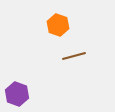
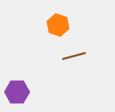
purple hexagon: moved 2 px up; rotated 20 degrees counterclockwise
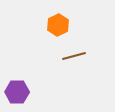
orange hexagon: rotated 15 degrees clockwise
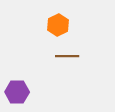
brown line: moved 7 px left; rotated 15 degrees clockwise
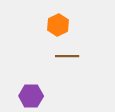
purple hexagon: moved 14 px right, 4 px down
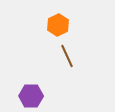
brown line: rotated 65 degrees clockwise
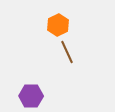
brown line: moved 4 px up
